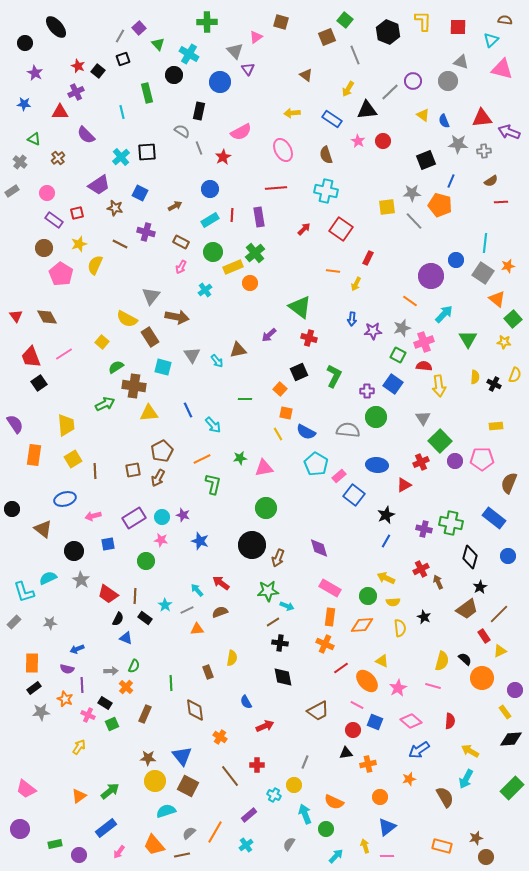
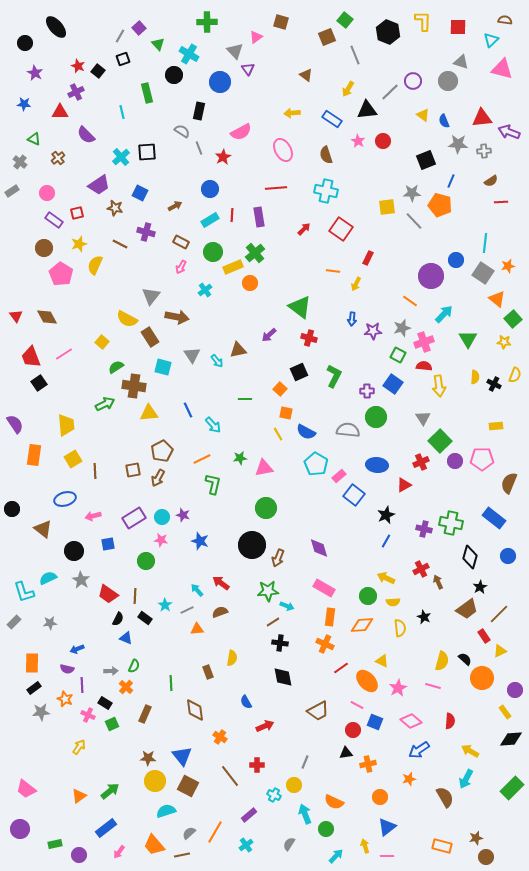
pink rectangle at (330, 588): moved 6 px left
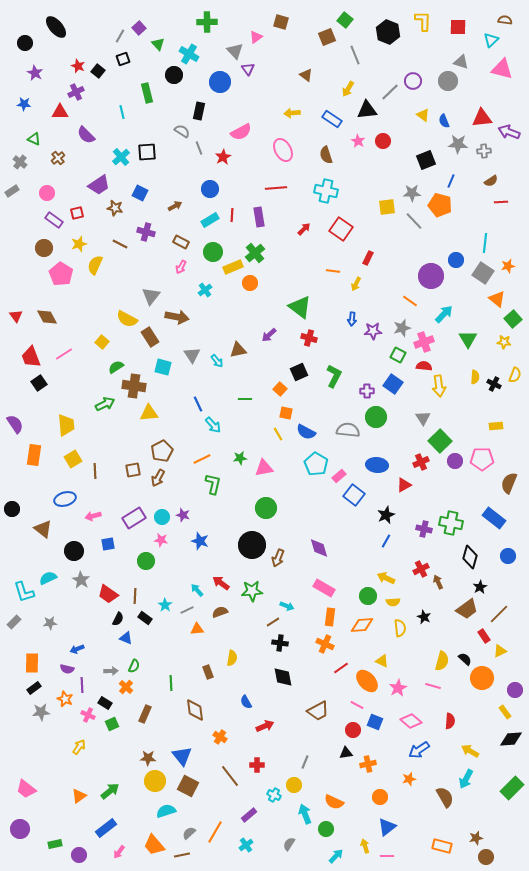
blue line at (188, 410): moved 10 px right, 6 px up
green star at (268, 591): moved 16 px left
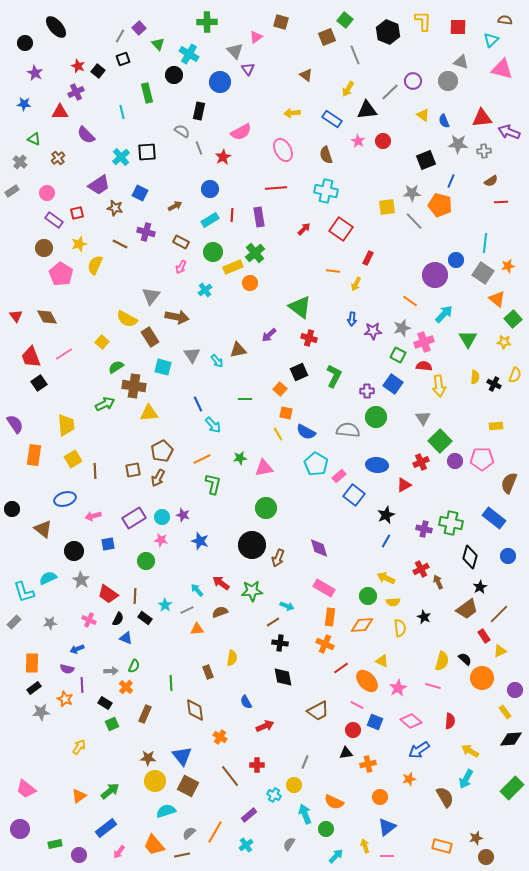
purple circle at (431, 276): moved 4 px right, 1 px up
pink cross at (88, 715): moved 1 px right, 95 px up
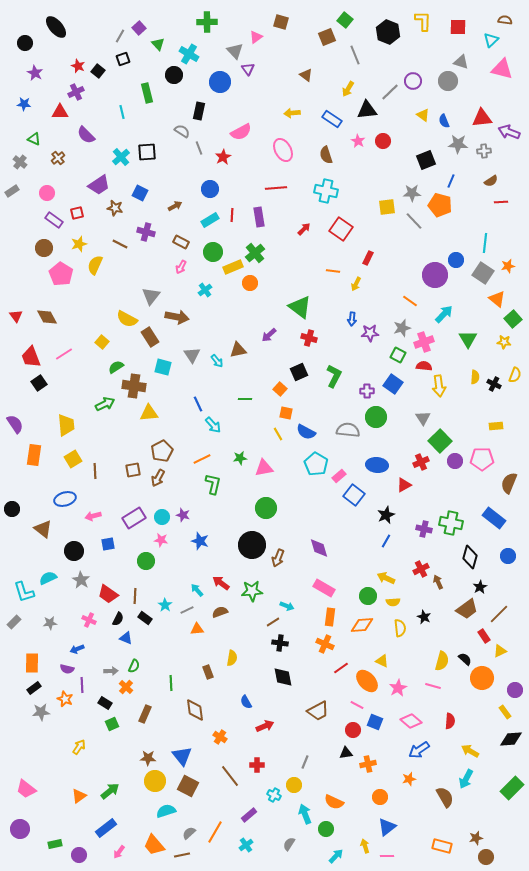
purple star at (373, 331): moved 3 px left, 2 px down
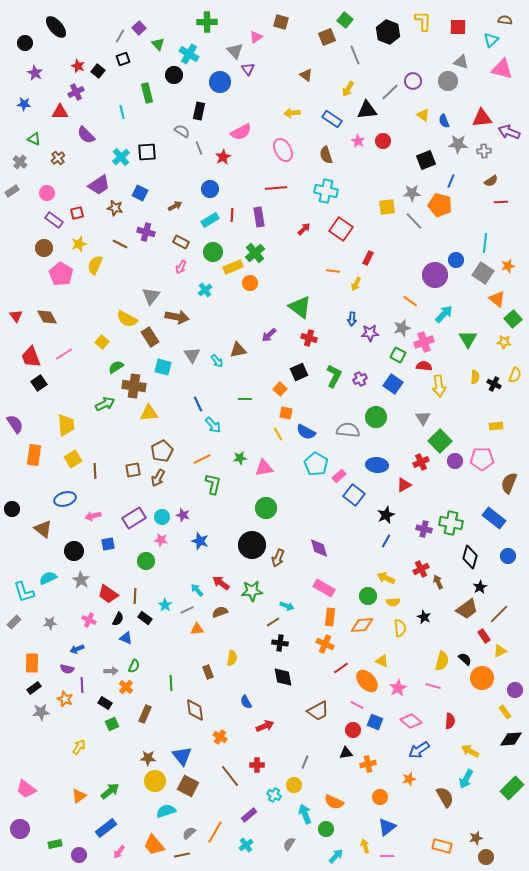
purple cross at (367, 391): moved 7 px left, 12 px up; rotated 24 degrees counterclockwise
